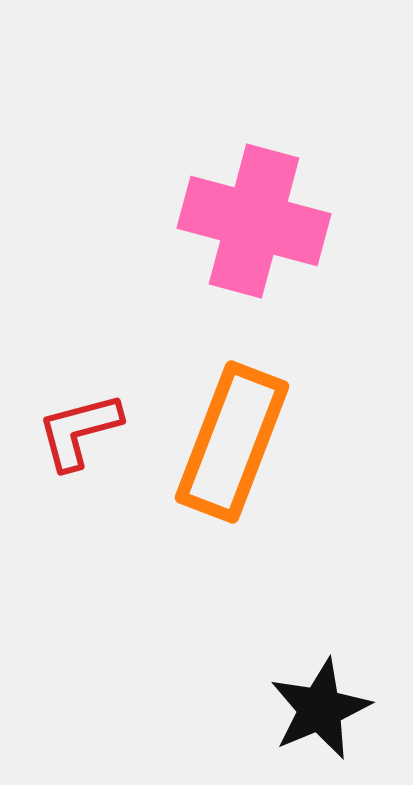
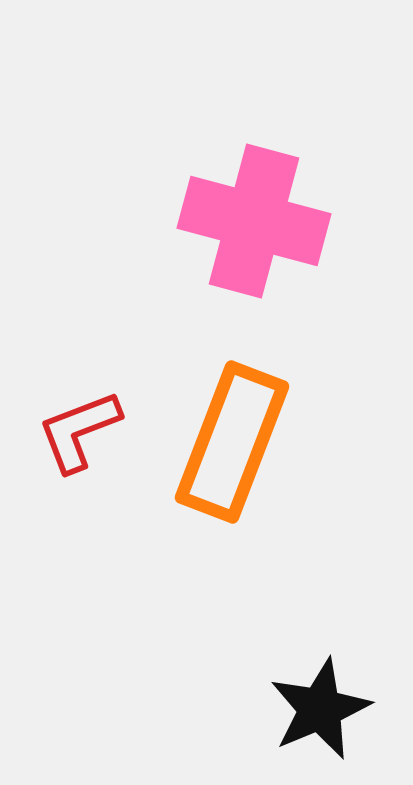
red L-shape: rotated 6 degrees counterclockwise
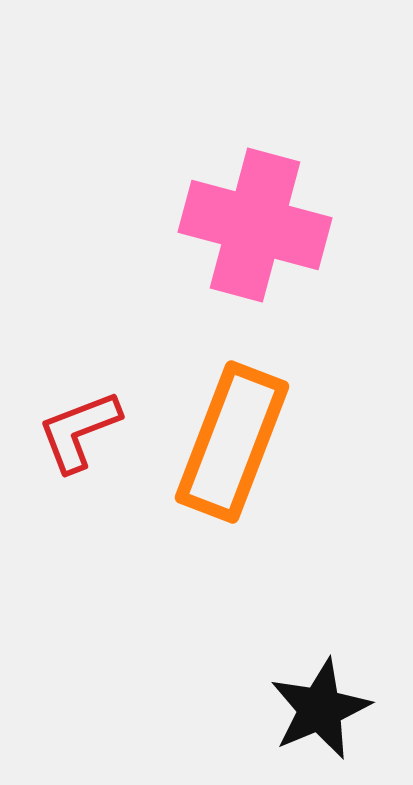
pink cross: moved 1 px right, 4 px down
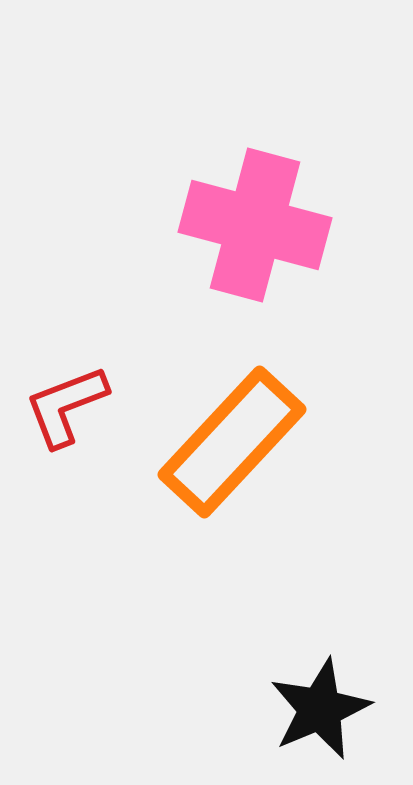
red L-shape: moved 13 px left, 25 px up
orange rectangle: rotated 22 degrees clockwise
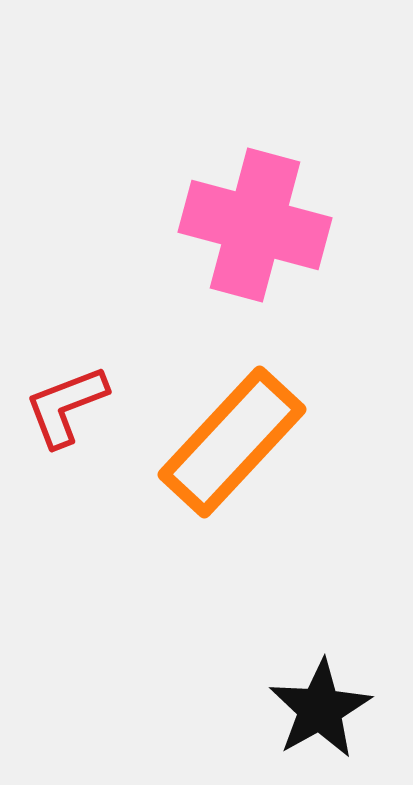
black star: rotated 6 degrees counterclockwise
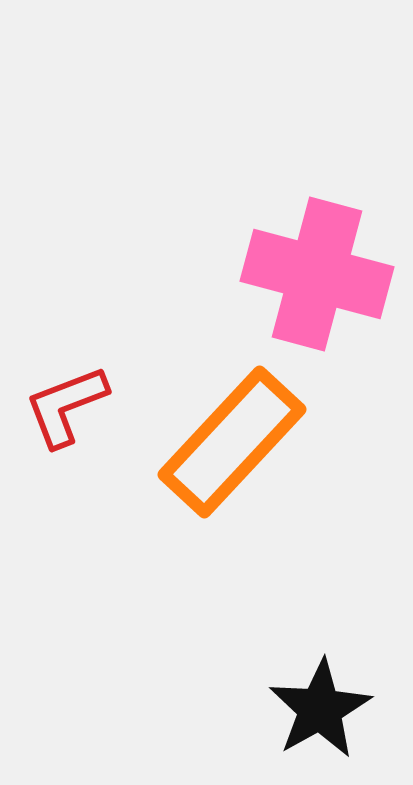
pink cross: moved 62 px right, 49 px down
